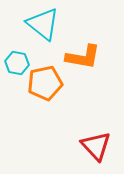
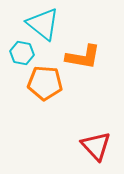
cyan hexagon: moved 5 px right, 10 px up
orange pentagon: rotated 16 degrees clockwise
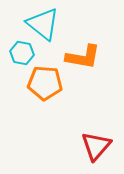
red triangle: rotated 24 degrees clockwise
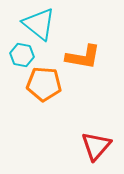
cyan triangle: moved 4 px left
cyan hexagon: moved 2 px down
orange pentagon: moved 1 px left, 1 px down
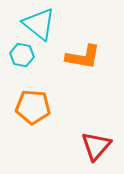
orange pentagon: moved 11 px left, 23 px down
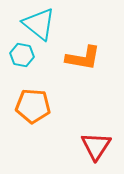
orange L-shape: moved 1 px down
orange pentagon: moved 1 px up
red triangle: rotated 8 degrees counterclockwise
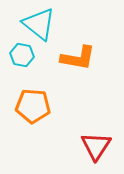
orange L-shape: moved 5 px left
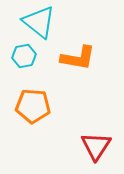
cyan triangle: moved 2 px up
cyan hexagon: moved 2 px right, 1 px down; rotated 20 degrees counterclockwise
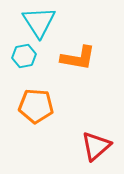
cyan triangle: rotated 18 degrees clockwise
orange pentagon: moved 3 px right
red triangle: rotated 16 degrees clockwise
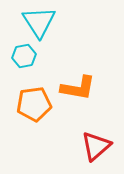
orange L-shape: moved 30 px down
orange pentagon: moved 2 px left, 2 px up; rotated 12 degrees counterclockwise
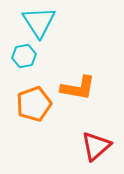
orange pentagon: rotated 12 degrees counterclockwise
